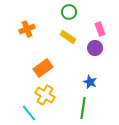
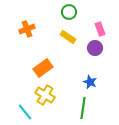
cyan line: moved 4 px left, 1 px up
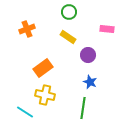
pink rectangle: moved 7 px right; rotated 64 degrees counterclockwise
purple circle: moved 7 px left, 7 px down
yellow cross: rotated 18 degrees counterclockwise
cyan line: rotated 18 degrees counterclockwise
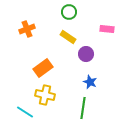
purple circle: moved 2 px left, 1 px up
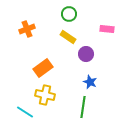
green circle: moved 2 px down
green line: moved 1 px up
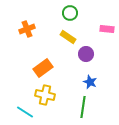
green circle: moved 1 px right, 1 px up
